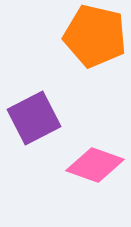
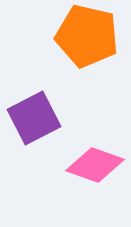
orange pentagon: moved 8 px left
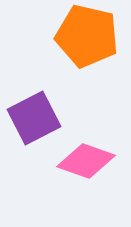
pink diamond: moved 9 px left, 4 px up
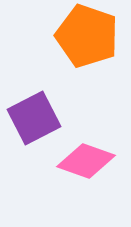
orange pentagon: rotated 6 degrees clockwise
